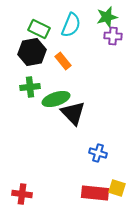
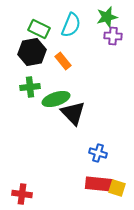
red rectangle: moved 4 px right, 9 px up
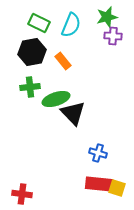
green rectangle: moved 6 px up
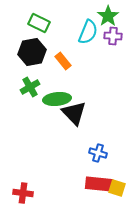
green star: moved 1 px right, 1 px up; rotated 20 degrees counterclockwise
cyan semicircle: moved 17 px right, 7 px down
green cross: rotated 24 degrees counterclockwise
green ellipse: moved 1 px right; rotated 12 degrees clockwise
black triangle: moved 1 px right
red cross: moved 1 px right, 1 px up
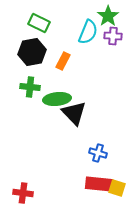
orange rectangle: rotated 66 degrees clockwise
green cross: rotated 36 degrees clockwise
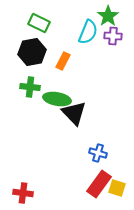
green ellipse: rotated 16 degrees clockwise
red rectangle: rotated 60 degrees counterclockwise
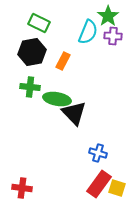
red cross: moved 1 px left, 5 px up
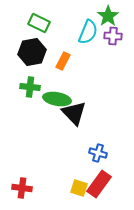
yellow square: moved 38 px left
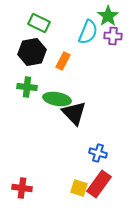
green cross: moved 3 px left
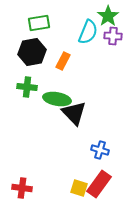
green rectangle: rotated 35 degrees counterclockwise
blue cross: moved 2 px right, 3 px up
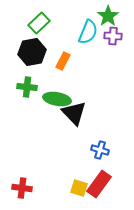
green rectangle: rotated 35 degrees counterclockwise
